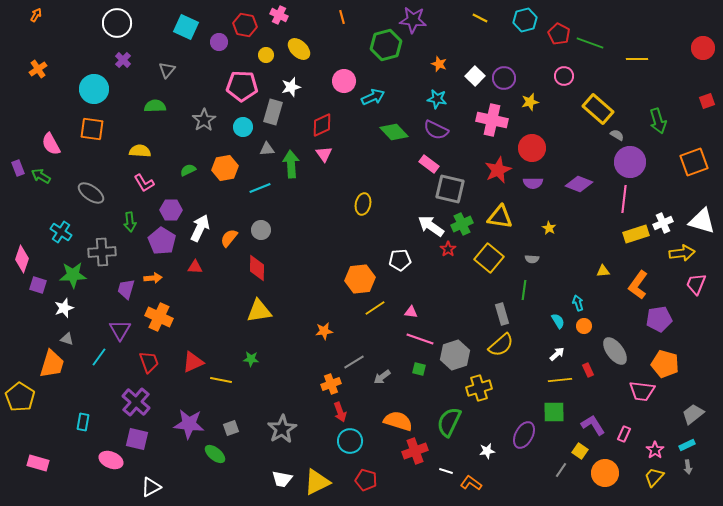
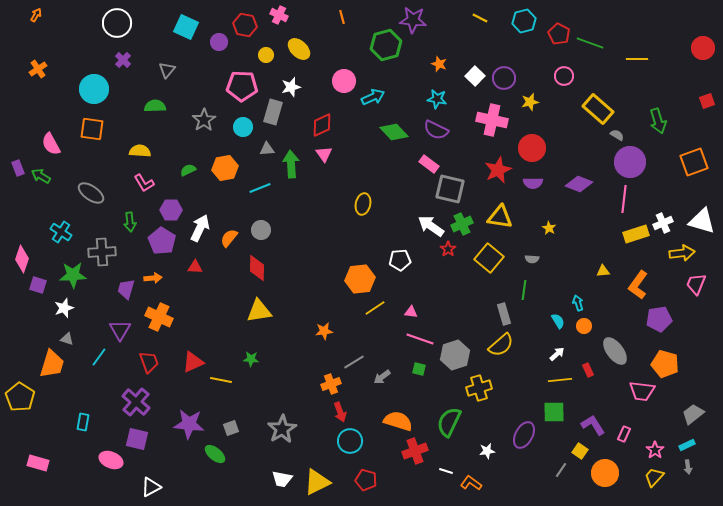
cyan hexagon at (525, 20): moved 1 px left, 1 px down
gray rectangle at (502, 314): moved 2 px right
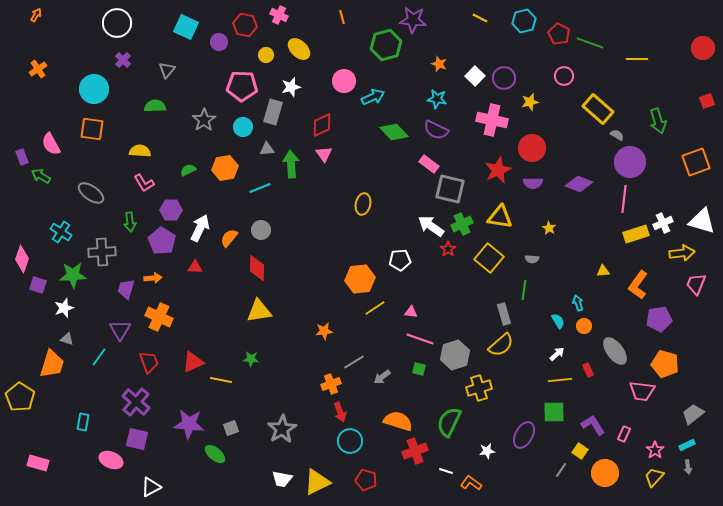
orange square at (694, 162): moved 2 px right
purple rectangle at (18, 168): moved 4 px right, 11 px up
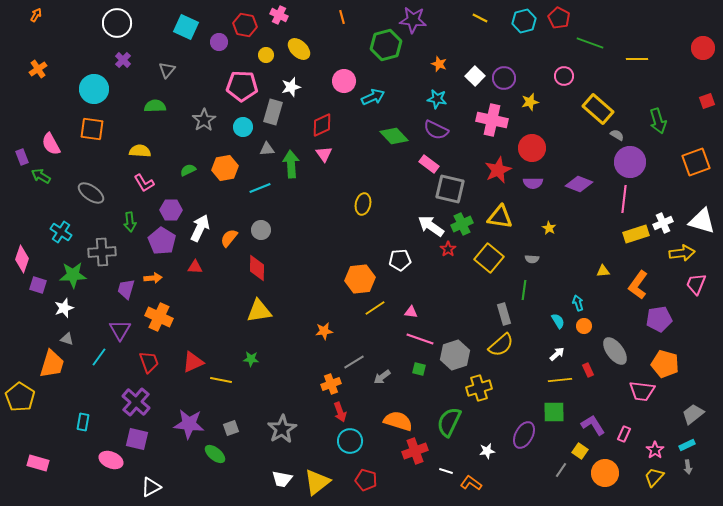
red pentagon at (559, 34): moved 16 px up
green diamond at (394, 132): moved 4 px down
yellow triangle at (317, 482): rotated 12 degrees counterclockwise
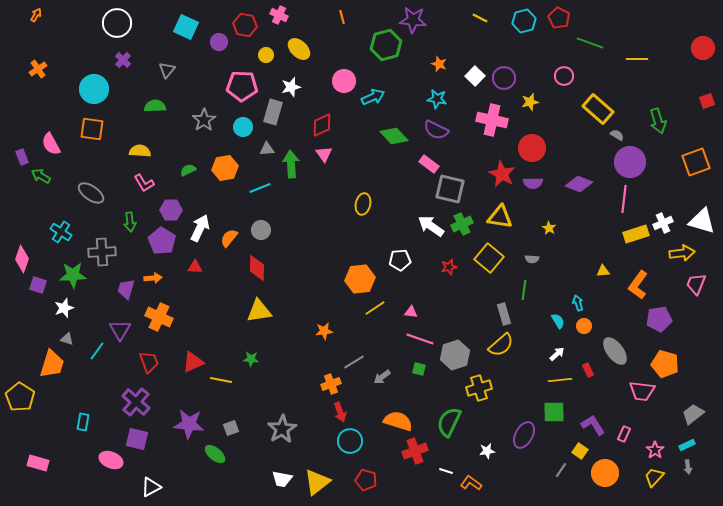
red star at (498, 170): moved 4 px right, 4 px down; rotated 20 degrees counterclockwise
red star at (448, 249): moved 1 px right, 18 px down; rotated 21 degrees clockwise
cyan line at (99, 357): moved 2 px left, 6 px up
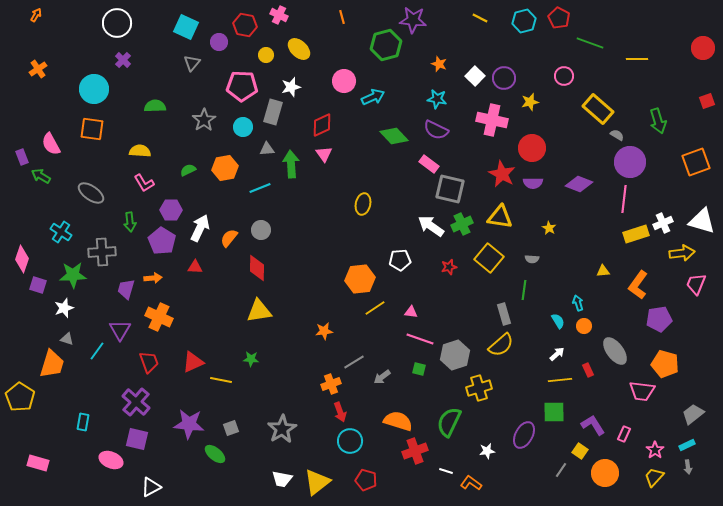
gray triangle at (167, 70): moved 25 px right, 7 px up
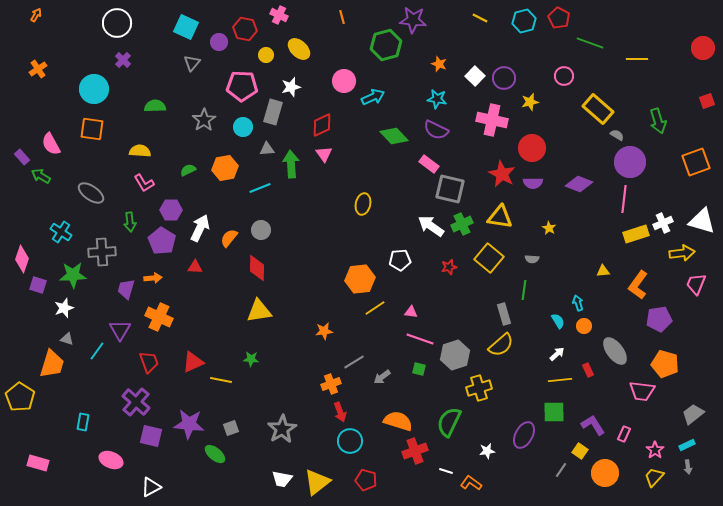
red hexagon at (245, 25): moved 4 px down
purple rectangle at (22, 157): rotated 21 degrees counterclockwise
purple square at (137, 439): moved 14 px right, 3 px up
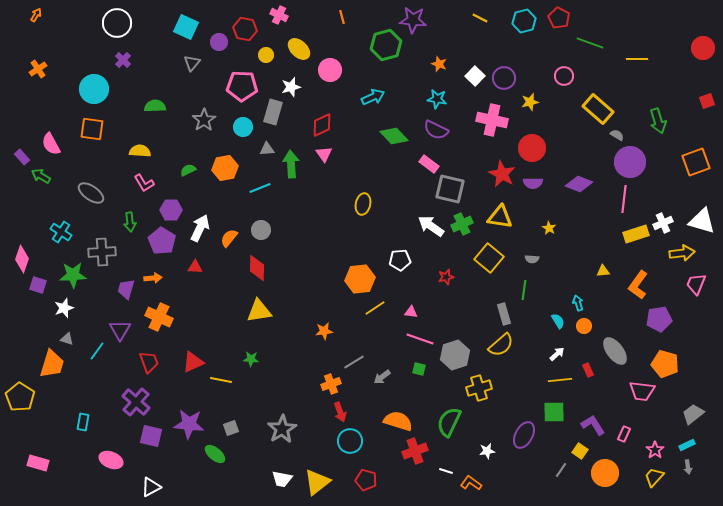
pink circle at (344, 81): moved 14 px left, 11 px up
red star at (449, 267): moved 3 px left, 10 px down
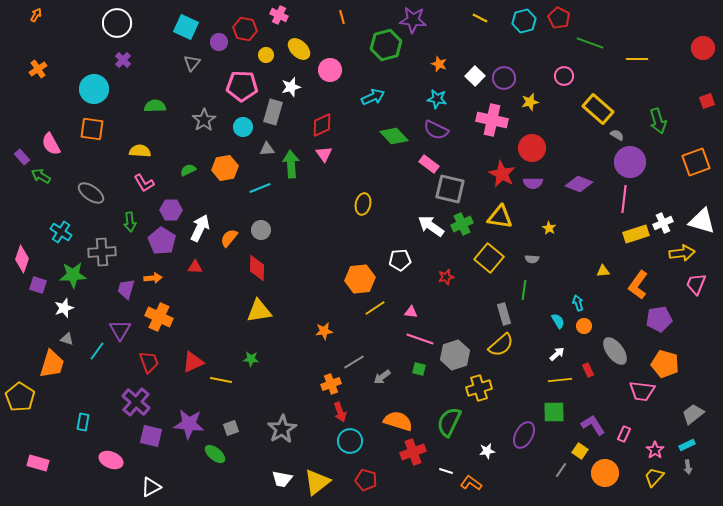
red cross at (415, 451): moved 2 px left, 1 px down
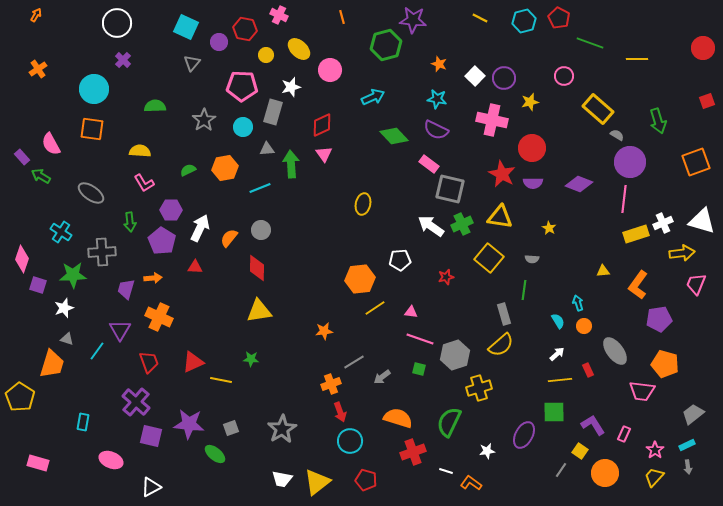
orange semicircle at (398, 421): moved 3 px up
